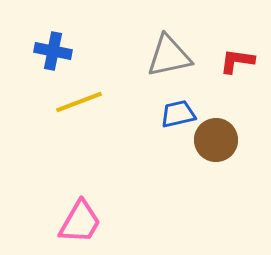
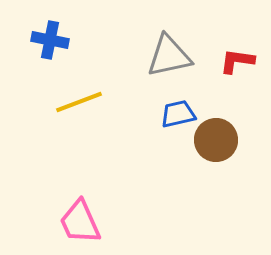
blue cross: moved 3 px left, 11 px up
pink trapezoid: rotated 126 degrees clockwise
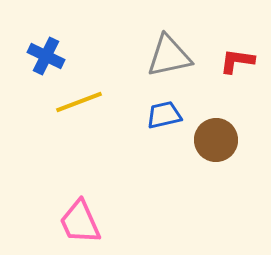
blue cross: moved 4 px left, 16 px down; rotated 15 degrees clockwise
blue trapezoid: moved 14 px left, 1 px down
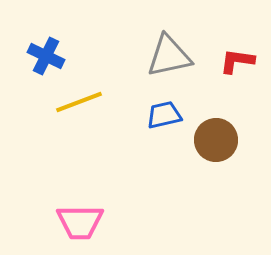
pink trapezoid: rotated 66 degrees counterclockwise
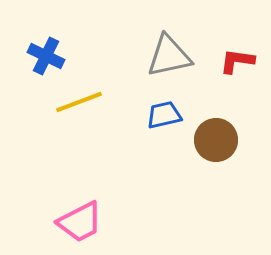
pink trapezoid: rotated 27 degrees counterclockwise
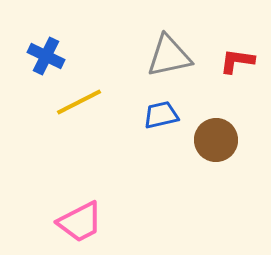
yellow line: rotated 6 degrees counterclockwise
blue trapezoid: moved 3 px left
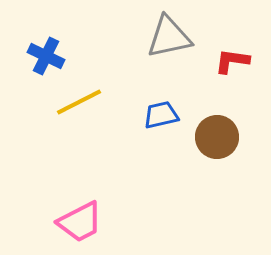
gray triangle: moved 19 px up
red L-shape: moved 5 px left
brown circle: moved 1 px right, 3 px up
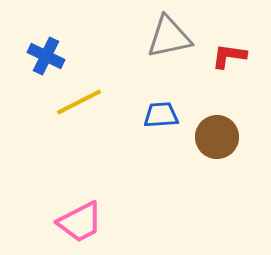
red L-shape: moved 3 px left, 5 px up
blue trapezoid: rotated 9 degrees clockwise
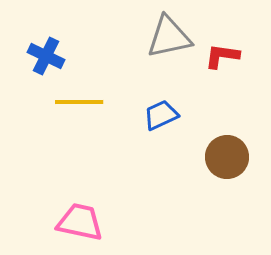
red L-shape: moved 7 px left
yellow line: rotated 27 degrees clockwise
blue trapezoid: rotated 21 degrees counterclockwise
brown circle: moved 10 px right, 20 px down
pink trapezoid: rotated 141 degrees counterclockwise
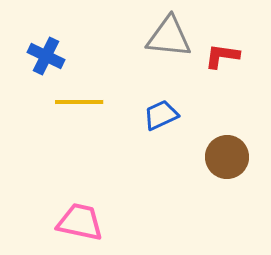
gray triangle: rotated 18 degrees clockwise
